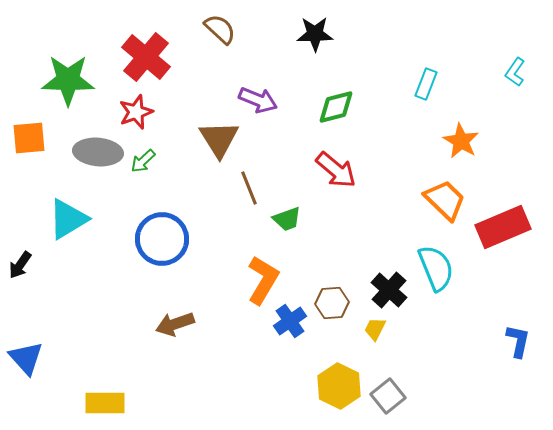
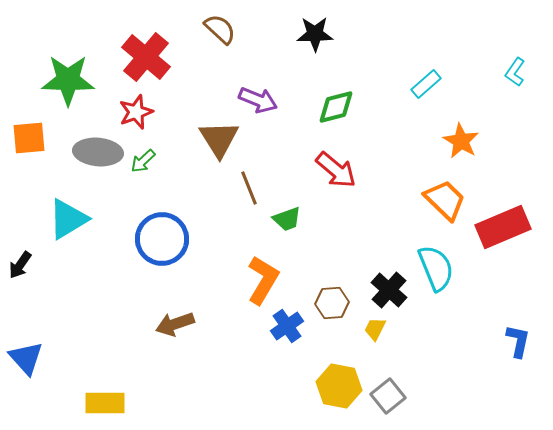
cyan rectangle: rotated 28 degrees clockwise
blue cross: moved 3 px left, 5 px down
yellow hexagon: rotated 15 degrees counterclockwise
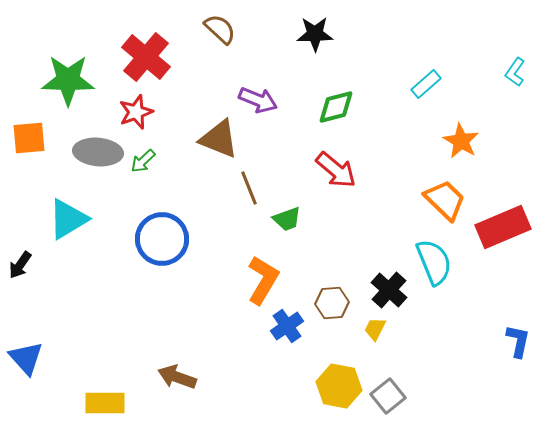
brown triangle: rotated 36 degrees counterclockwise
cyan semicircle: moved 2 px left, 6 px up
brown arrow: moved 2 px right, 53 px down; rotated 39 degrees clockwise
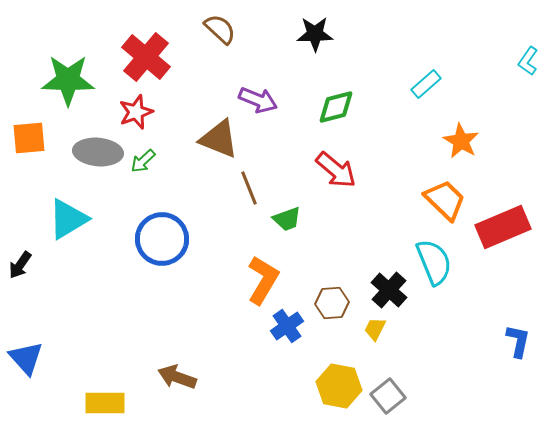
cyan L-shape: moved 13 px right, 11 px up
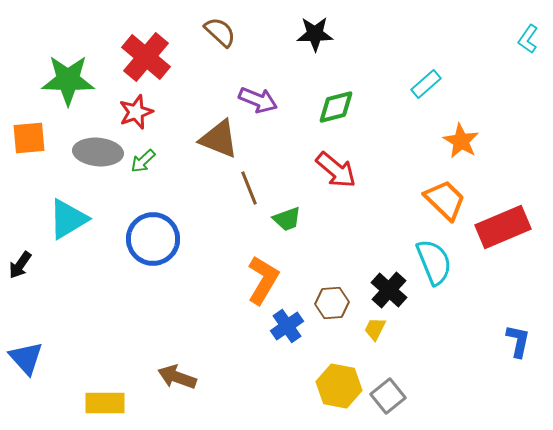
brown semicircle: moved 3 px down
cyan L-shape: moved 22 px up
blue circle: moved 9 px left
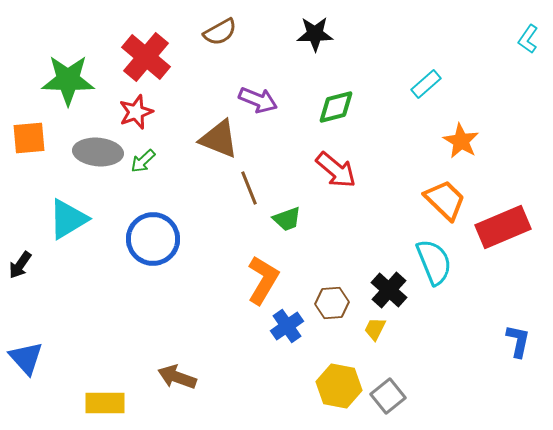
brown semicircle: rotated 108 degrees clockwise
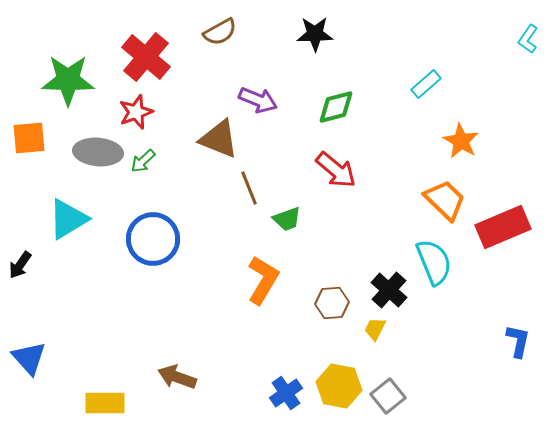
blue cross: moved 1 px left, 67 px down
blue triangle: moved 3 px right
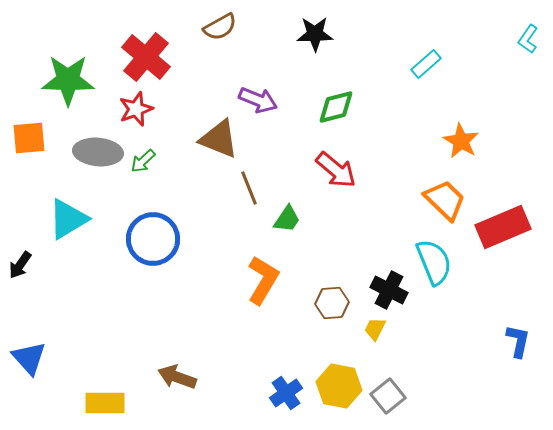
brown semicircle: moved 5 px up
cyan rectangle: moved 20 px up
red star: moved 3 px up
green trapezoid: rotated 36 degrees counterclockwise
black cross: rotated 15 degrees counterclockwise
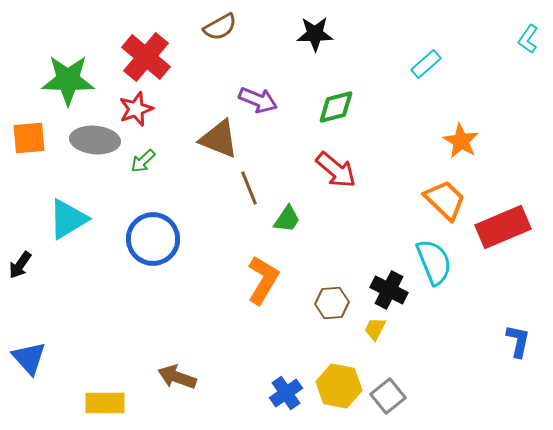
gray ellipse: moved 3 px left, 12 px up
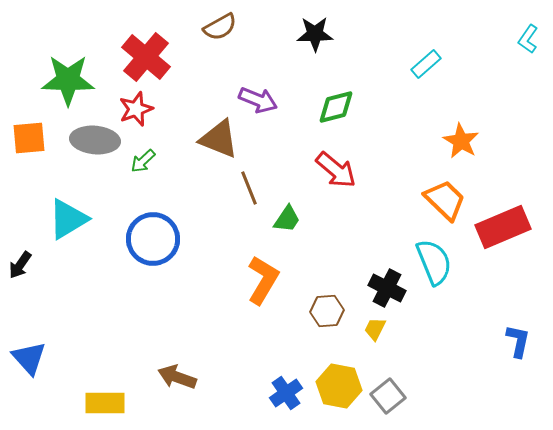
black cross: moved 2 px left, 2 px up
brown hexagon: moved 5 px left, 8 px down
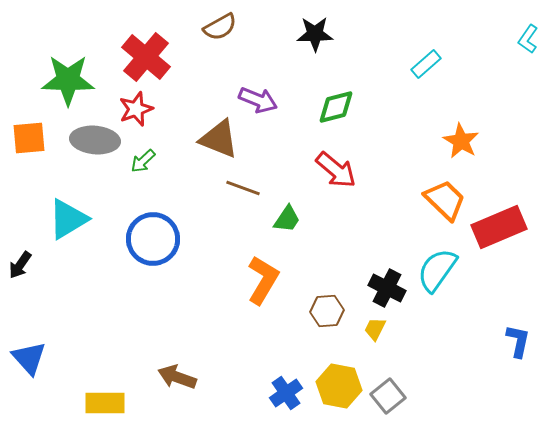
brown line: moved 6 px left; rotated 48 degrees counterclockwise
red rectangle: moved 4 px left
cyan semicircle: moved 3 px right, 8 px down; rotated 123 degrees counterclockwise
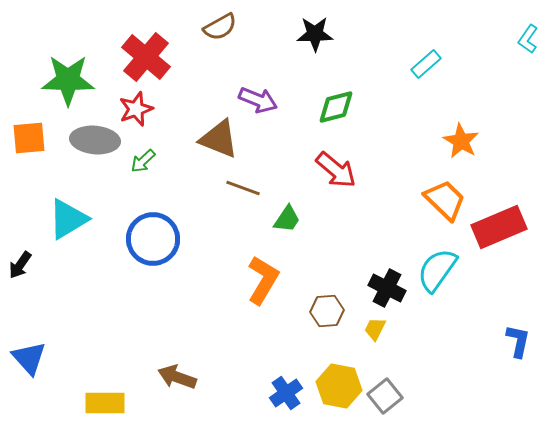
gray square: moved 3 px left
